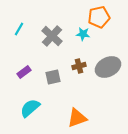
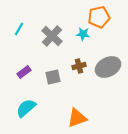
cyan semicircle: moved 4 px left
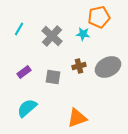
gray square: rotated 21 degrees clockwise
cyan semicircle: moved 1 px right
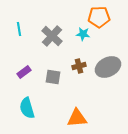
orange pentagon: rotated 10 degrees clockwise
cyan line: rotated 40 degrees counterclockwise
cyan semicircle: rotated 65 degrees counterclockwise
orange triangle: rotated 15 degrees clockwise
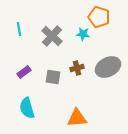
orange pentagon: rotated 20 degrees clockwise
brown cross: moved 2 px left, 2 px down
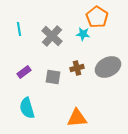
orange pentagon: moved 2 px left; rotated 15 degrees clockwise
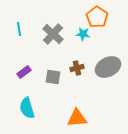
gray cross: moved 1 px right, 2 px up
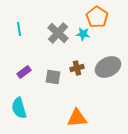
gray cross: moved 5 px right, 1 px up
cyan semicircle: moved 8 px left
